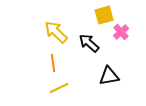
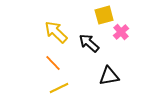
orange line: rotated 36 degrees counterclockwise
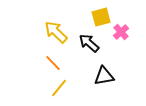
yellow square: moved 3 px left, 2 px down
black triangle: moved 5 px left
yellow line: rotated 24 degrees counterclockwise
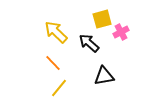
yellow square: moved 1 px right, 2 px down
pink cross: rotated 14 degrees clockwise
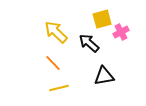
yellow line: rotated 36 degrees clockwise
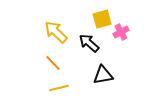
black triangle: moved 1 px left, 1 px up
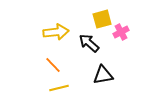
yellow arrow: rotated 130 degrees clockwise
orange line: moved 2 px down
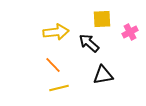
yellow square: rotated 12 degrees clockwise
pink cross: moved 9 px right
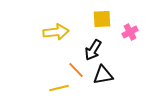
black arrow: moved 4 px right, 7 px down; rotated 100 degrees counterclockwise
orange line: moved 23 px right, 5 px down
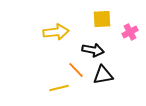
black arrow: rotated 110 degrees counterclockwise
